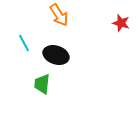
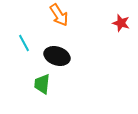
black ellipse: moved 1 px right, 1 px down
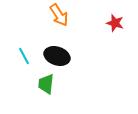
red star: moved 6 px left
cyan line: moved 13 px down
green trapezoid: moved 4 px right
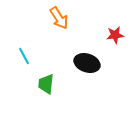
orange arrow: moved 3 px down
red star: moved 12 px down; rotated 24 degrees counterclockwise
black ellipse: moved 30 px right, 7 px down
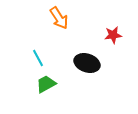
red star: moved 2 px left
cyan line: moved 14 px right, 2 px down
green trapezoid: rotated 55 degrees clockwise
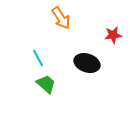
orange arrow: moved 2 px right
green trapezoid: rotated 70 degrees clockwise
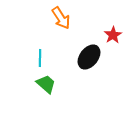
red star: rotated 24 degrees counterclockwise
cyan line: moved 2 px right; rotated 30 degrees clockwise
black ellipse: moved 2 px right, 6 px up; rotated 70 degrees counterclockwise
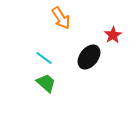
cyan line: moved 4 px right; rotated 54 degrees counterclockwise
green trapezoid: moved 1 px up
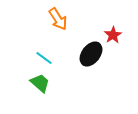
orange arrow: moved 3 px left, 1 px down
black ellipse: moved 2 px right, 3 px up
green trapezoid: moved 6 px left
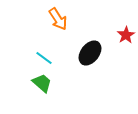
red star: moved 13 px right
black ellipse: moved 1 px left, 1 px up
green trapezoid: moved 2 px right
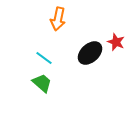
orange arrow: rotated 45 degrees clockwise
red star: moved 10 px left, 7 px down; rotated 18 degrees counterclockwise
black ellipse: rotated 10 degrees clockwise
